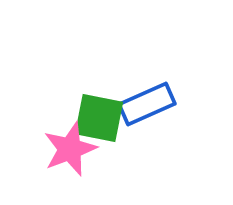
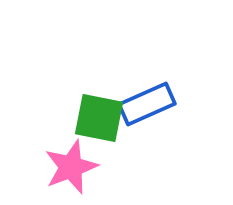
pink star: moved 1 px right, 18 px down
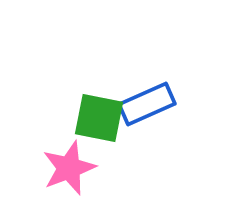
pink star: moved 2 px left, 1 px down
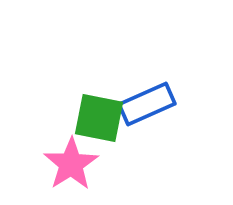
pink star: moved 2 px right, 4 px up; rotated 12 degrees counterclockwise
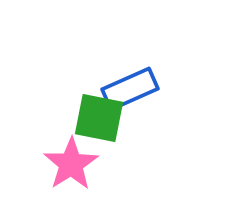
blue rectangle: moved 17 px left, 15 px up
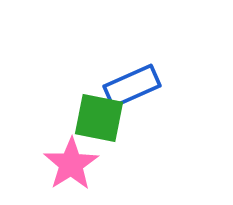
blue rectangle: moved 2 px right, 3 px up
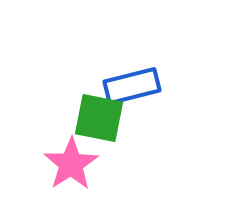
blue rectangle: rotated 10 degrees clockwise
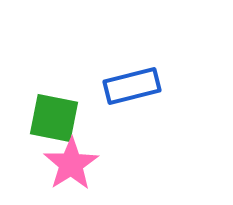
green square: moved 45 px left
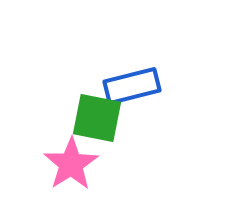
green square: moved 43 px right
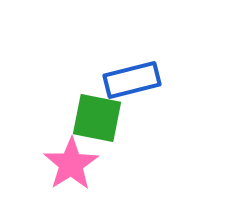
blue rectangle: moved 6 px up
